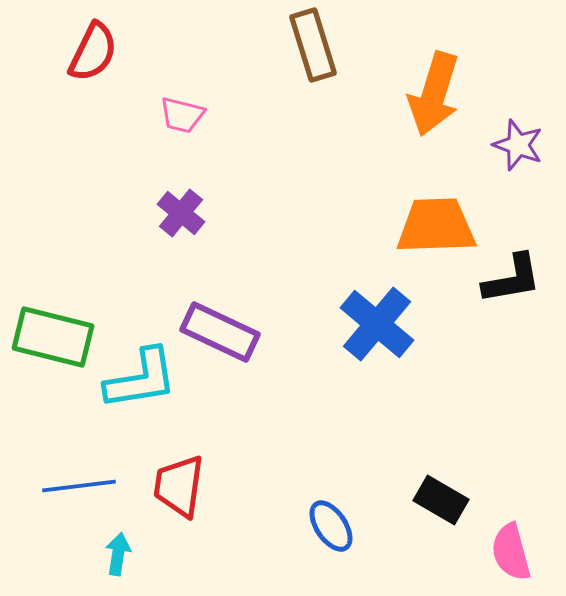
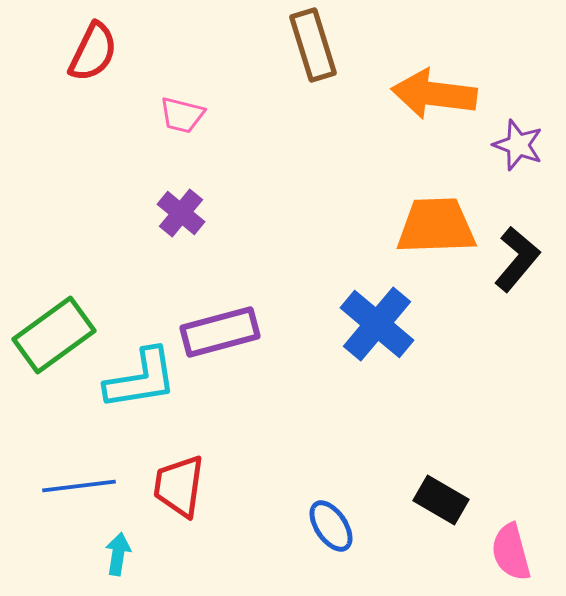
orange arrow: rotated 80 degrees clockwise
black L-shape: moved 5 px right, 20 px up; rotated 40 degrees counterclockwise
purple rectangle: rotated 40 degrees counterclockwise
green rectangle: moved 1 px right, 2 px up; rotated 50 degrees counterclockwise
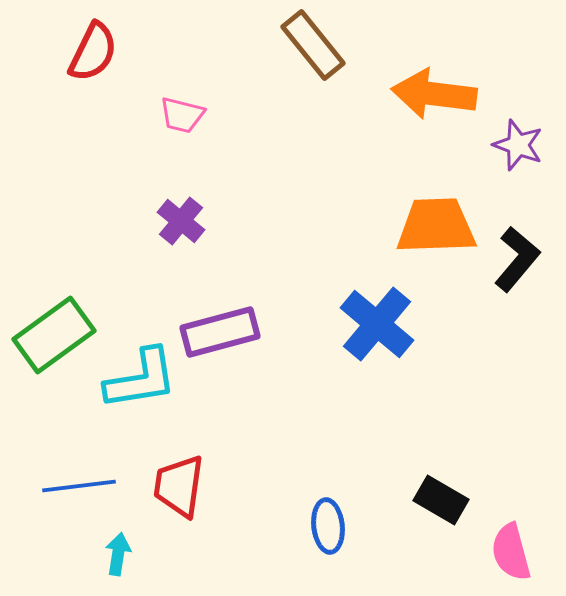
brown rectangle: rotated 22 degrees counterclockwise
purple cross: moved 8 px down
blue ellipse: moved 3 px left; rotated 28 degrees clockwise
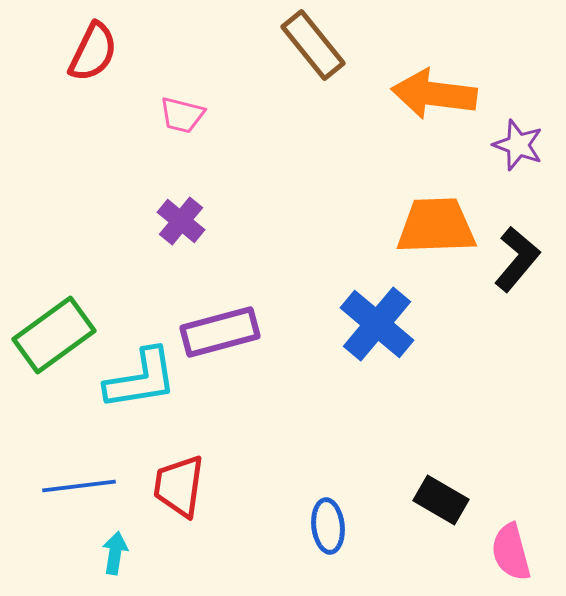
cyan arrow: moved 3 px left, 1 px up
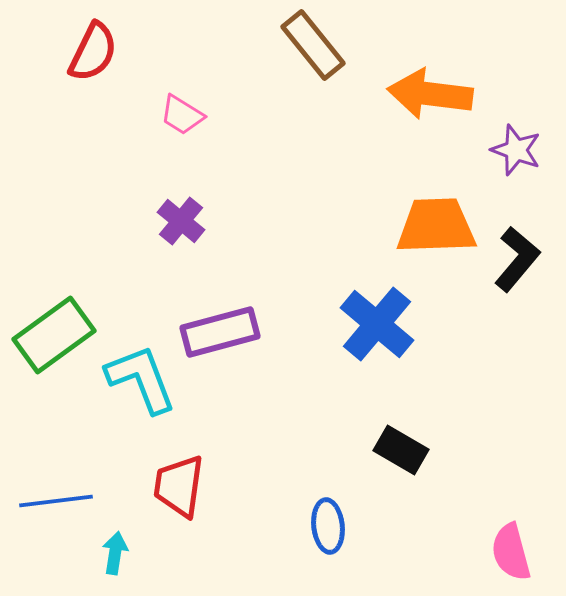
orange arrow: moved 4 px left
pink trapezoid: rotated 18 degrees clockwise
purple star: moved 2 px left, 5 px down
cyan L-shape: rotated 102 degrees counterclockwise
blue line: moved 23 px left, 15 px down
black rectangle: moved 40 px left, 50 px up
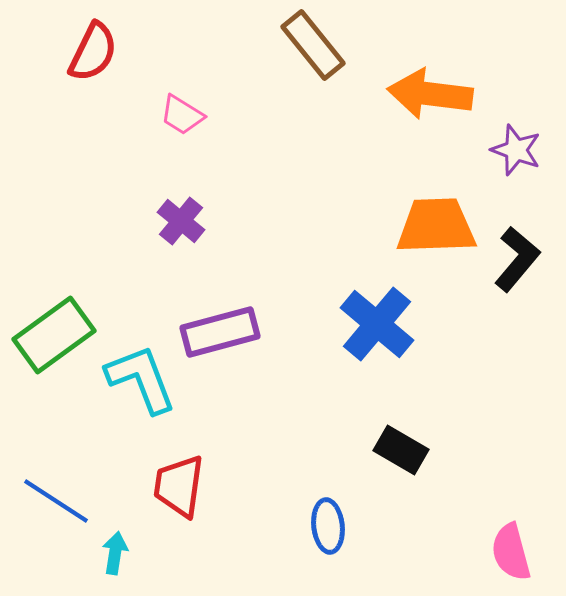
blue line: rotated 40 degrees clockwise
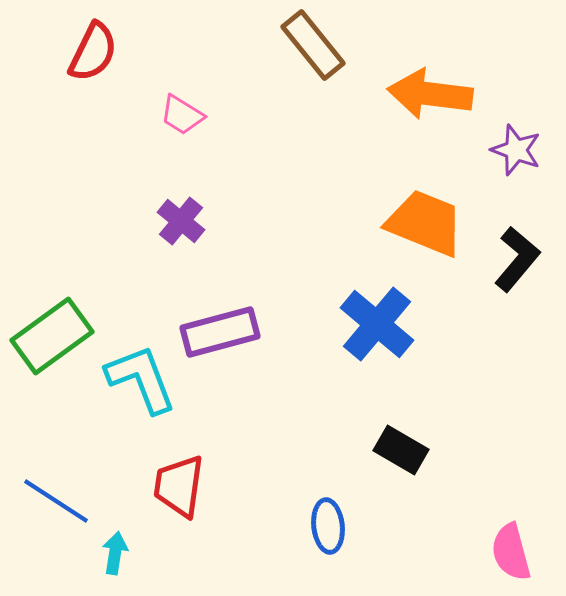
orange trapezoid: moved 11 px left, 3 px up; rotated 24 degrees clockwise
green rectangle: moved 2 px left, 1 px down
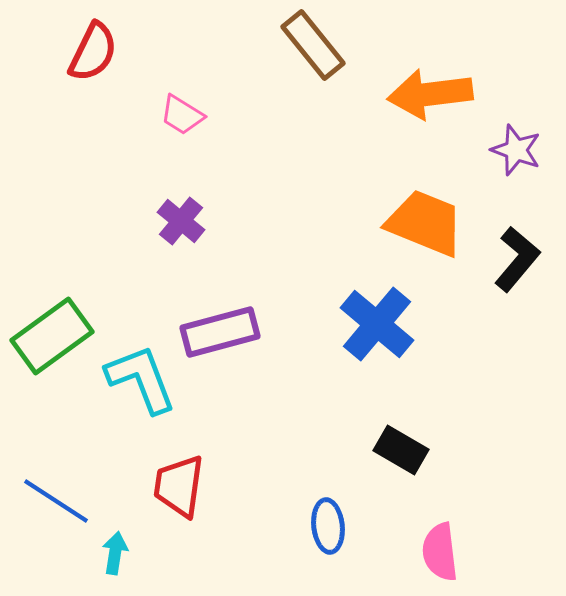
orange arrow: rotated 14 degrees counterclockwise
pink semicircle: moved 71 px left; rotated 8 degrees clockwise
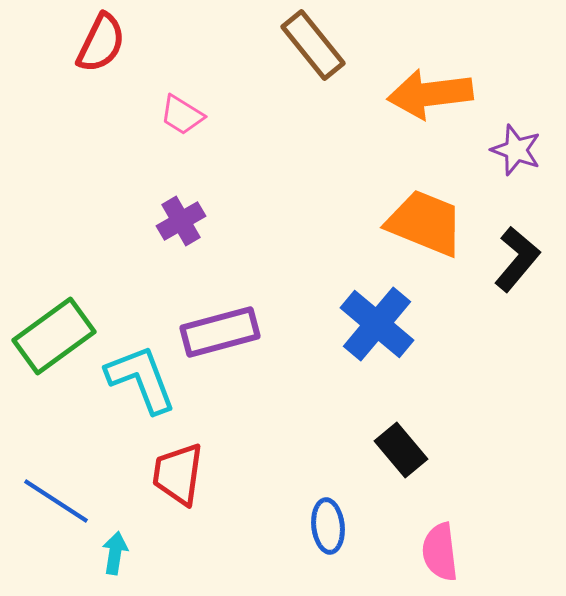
red semicircle: moved 8 px right, 9 px up
purple cross: rotated 21 degrees clockwise
green rectangle: moved 2 px right
black rectangle: rotated 20 degrees clockwise
red trapezoid: moved 1 px left, 12 px up
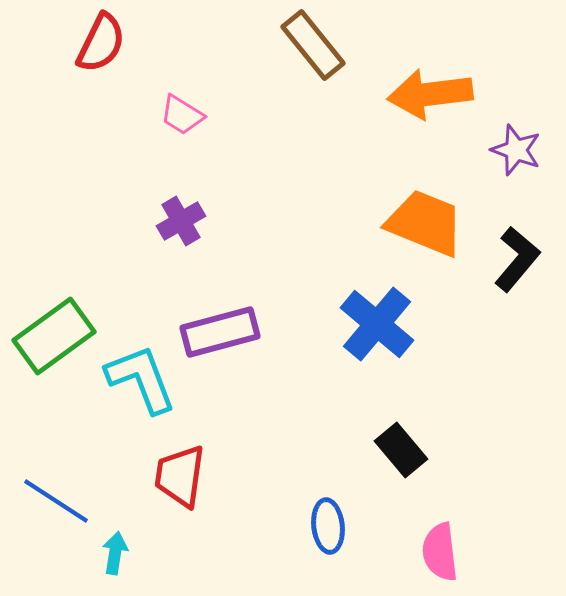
red trapezoid: moved 2 px right, 2 px down
